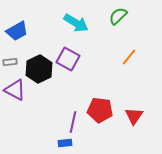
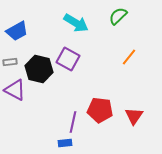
black hexagon: rotated 20 degrees counterclockwise
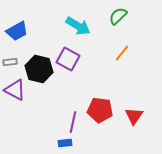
cyan arrow: moved 2 px right, 3 px down
orange line: moved 7 px left, 4 px up
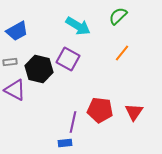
red triangle: moved 4 px up
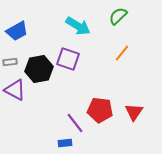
purple square: rotated 10 degrees counterclockwise
black hexagon: rotated 24 degrees counterclockwise
purple line: moved 2 px right, 1 px down; rotated 50 degrees counterclockwise
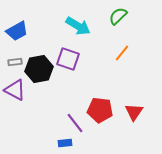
gray rectangle: moved 5 px right
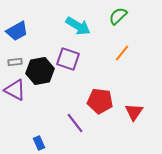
black hexagon: moved 1 px right, 2 px down
red pentagon: moved 9 px up
blue rectangle: moved 26 px left; rotated 72 degrees clockwise
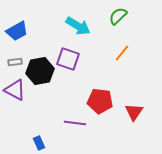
purple line: rotated 45 degrees counterclockwise
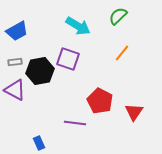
red pentagon: rotated 20 degrees clockwise
